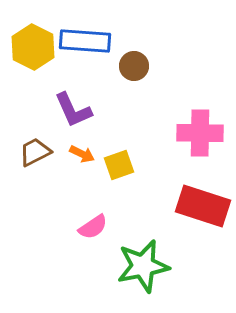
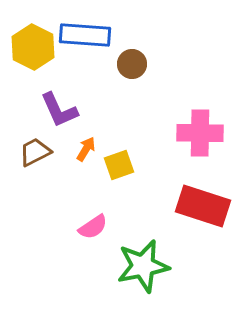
blue rectangle: moved 6 px up
brown circle: moved 2 px left, 2 px up
purple L-shape: moved 14 px left
orange arrow: moved 4 px right, 5 px up; rotated 85 degrees counterclockwise
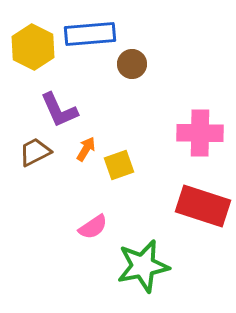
blue rectangle: moved 5 px right, 1 px up; rotated 9 degrees counterclockwise
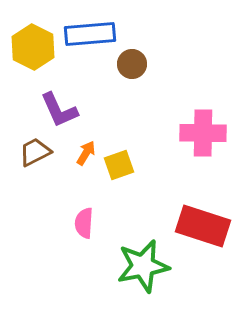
pink cross: moved 3 px right
orange arrow: moved 4 px down
red rectangle: moved 20 px down
pink semicircle: moved 9 px left, 4 px up; rotated 128 degrees clockwise
